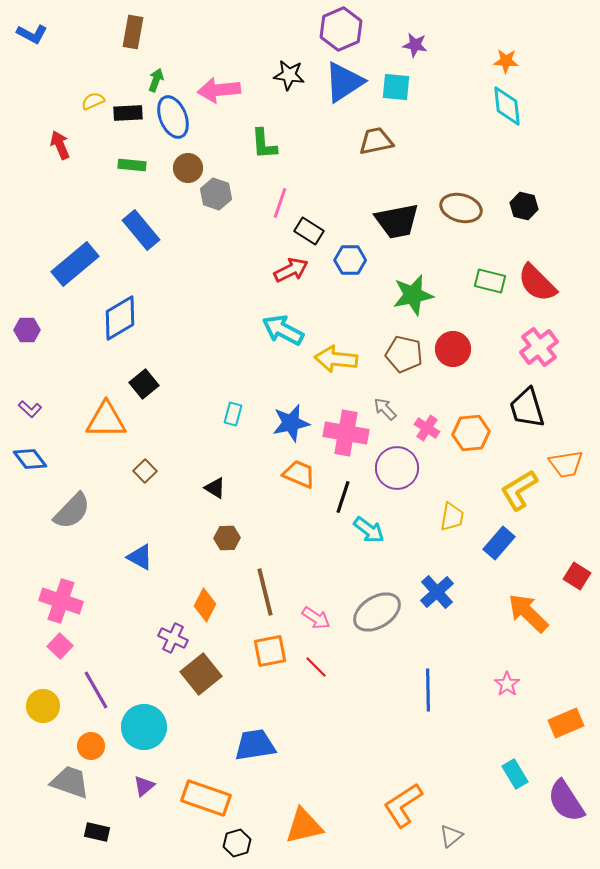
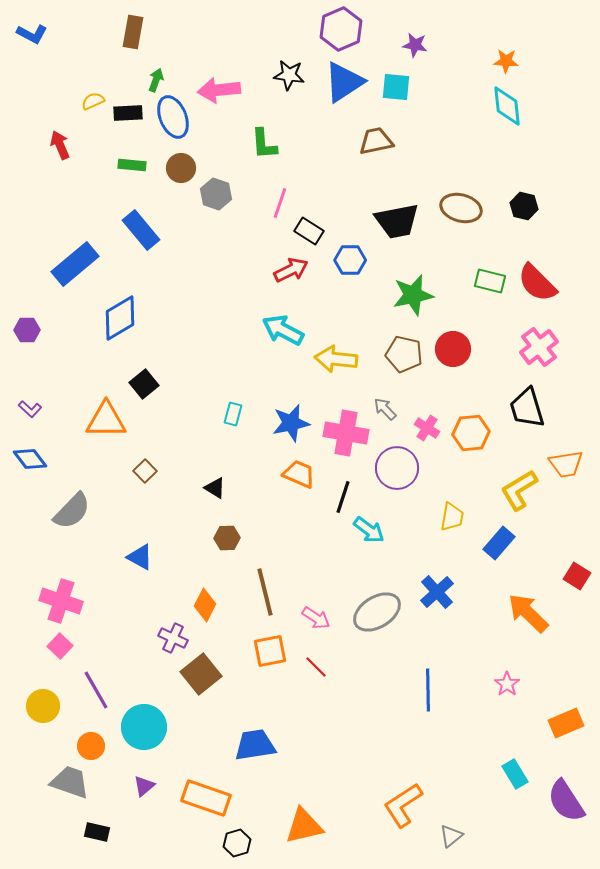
brown circle at (188, 168): moved 7 px left
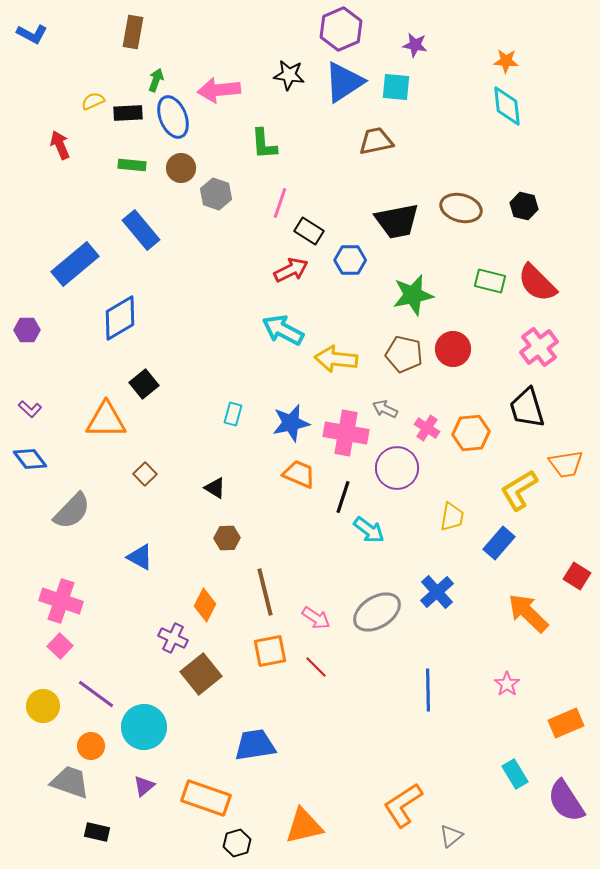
gray arrow at (385, 409): rotated 20 degrees counterclockwise
brown square at (145, 471): moved 3 px down
purple line at (96, 690): moved 4 px down; rotated 24 degrees counterclockwise
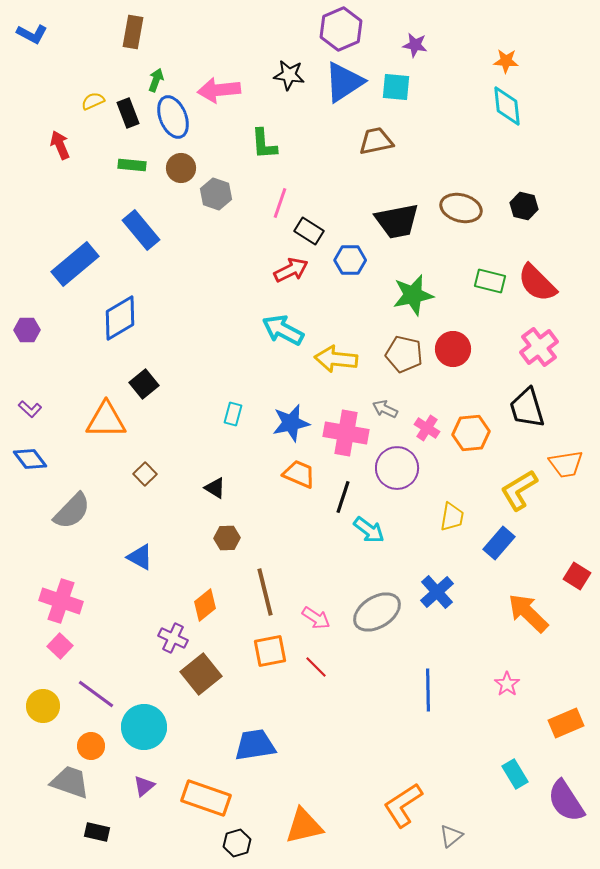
black rectangle at (128, 113): rotated 72 degrees clockwise
orange diamond at (205, 605): rotated 24 degrees clockwise
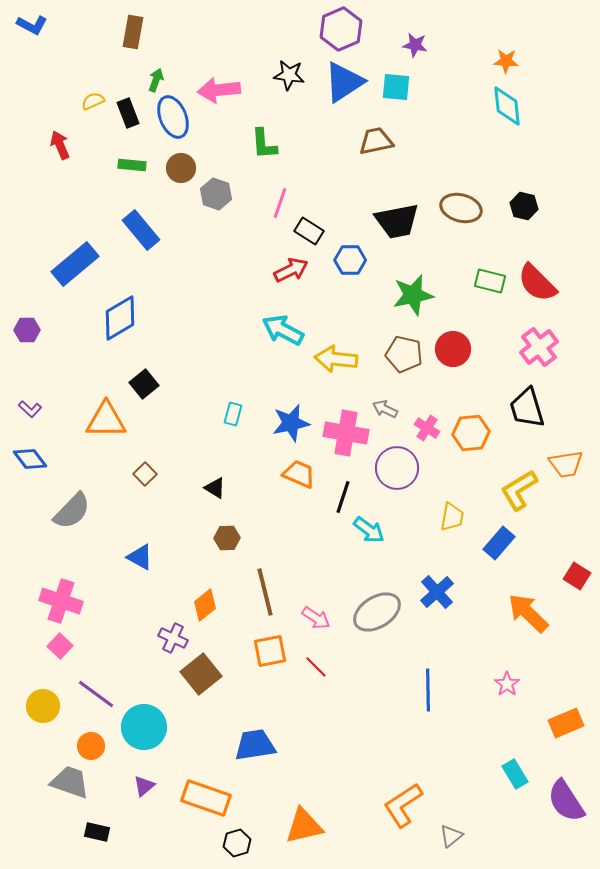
blue L-shape at (32, 34): moved 9 px up
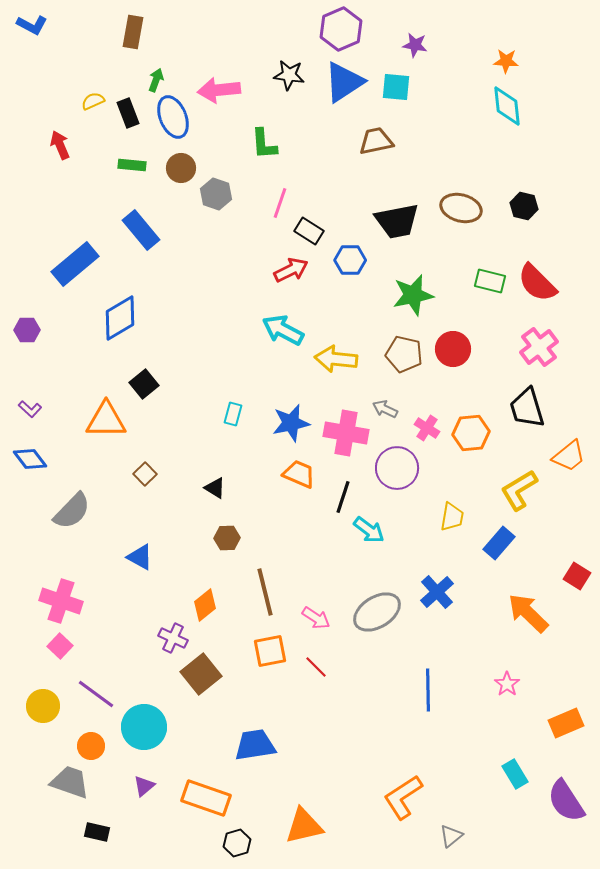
orange trapezoid at (566, 464): moved 3 px right, 8 px up; rotated 30 degrees counterclockwise
orange L-shape at (403, 805): moved 8 px up
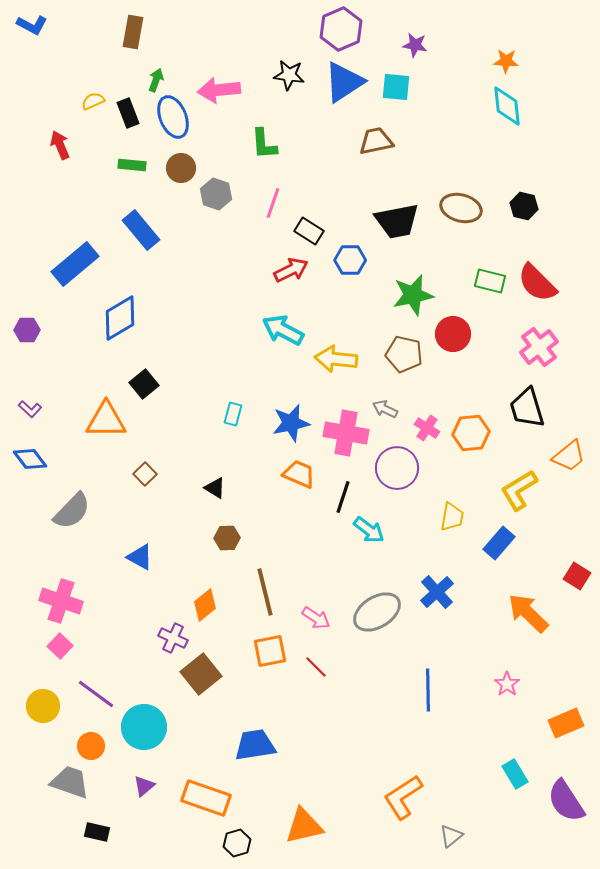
pink line at (280, 203): moved 7 px left
red circle at (453, 349): moved 15 px up
